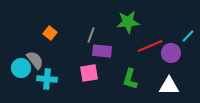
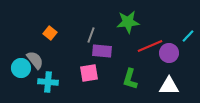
purple circle: moved 2 px left
cyan cross: moved 1 px right, 3 px down
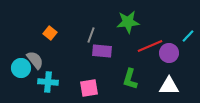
pink square: moved 15 px down
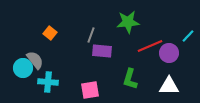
cyan circle: moved 2 px right
pink square: moved 1 px right, 2 px down
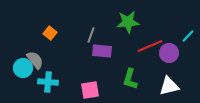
white triangle: rotated 15 degrees counterclockwise
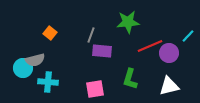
gray semicircle: rotated 114 degrees clockwise
pink square: moved 5 px right, 1 px up
